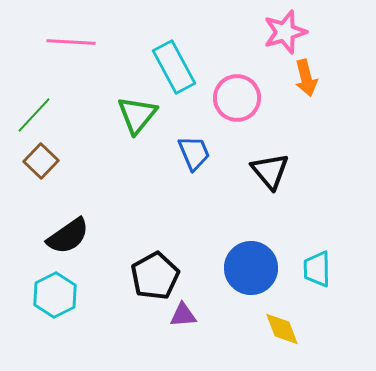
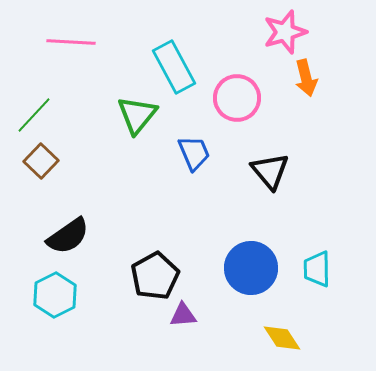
yellow diamond: moved 9 px down; rotated 12 degrees counterclockwise
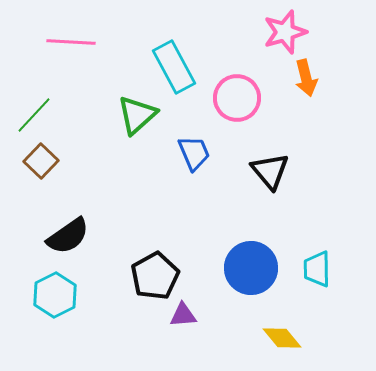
green triangle: rotated 9 degrees clockwise
yellow diamond: rotated 6 degrees counterclockwise
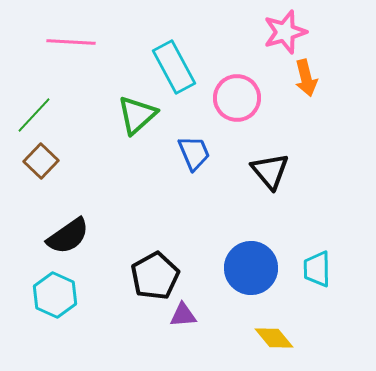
cyan hexagon: rotated 9 degrees counterclockwise
yellow diamond: moved 8 px left
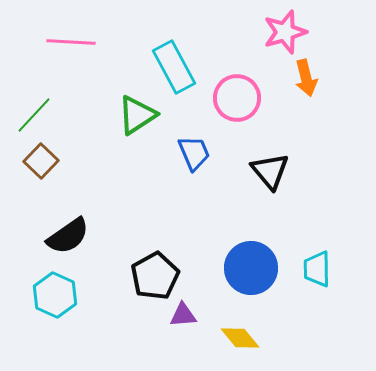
green triangle: rotated 9 degrees clockwise
yellow diamond: moved 34 px left
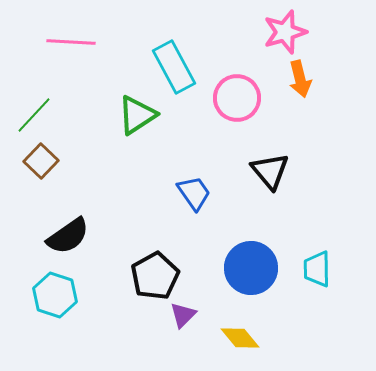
orange arrow: moved 6 px left, 1 px down
blue trapezoid: moved 40 px down; rotated 12 degrees counterclockwise
cyan hexagon: rotated 6 degrees counterclockwise
purple triangle: rotated 40 degrees counterclockwise
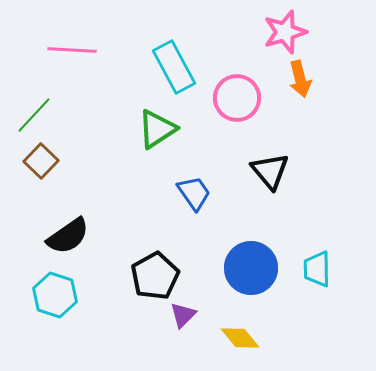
pink line: moved 1 px right, 8 px down
green triangle: moved 20 px right, 14 px down
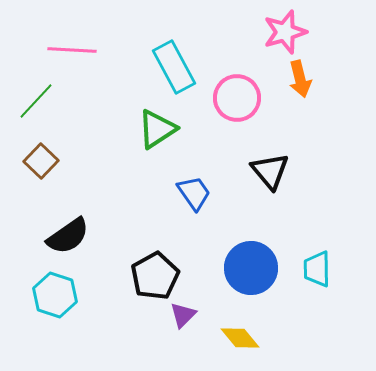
green line: moved 2 px right, 14 px up
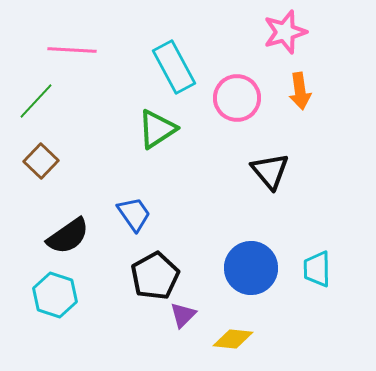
orange arrow: moved 12 px down; rotated 6 degrees clockwise
blue trapezoid: moved 60 px left, 21 px down
yellow diamond: moved 7 px left, 1 px down; rotated 45 degrees counterclockwise
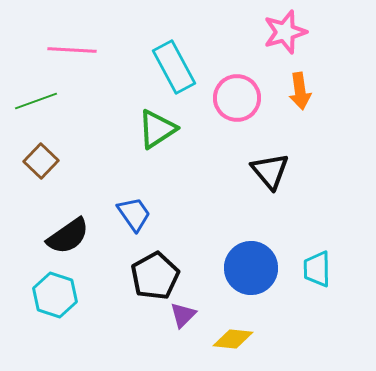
green line: rotated 27 degrees clockwise
